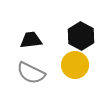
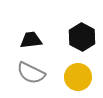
black hexagon: moved 1 px right, 1 px down
yellow circle: moved 3 px right, 12 px down
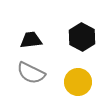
yellow circle: moved 5 px down
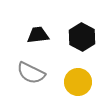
black trapezoid: moved 7 px right, 5 px up
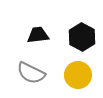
yellow circle: moved 7 px up
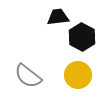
black trapezoid: moved 20 px right, 18 px up
gray semicircle: moved 3 px left, 3 px down; rotated 12 degrees clockwise
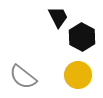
black trapezoid: rotated 70 degrees clockwise
gray semicircle: moved 5 px left, 1 px down
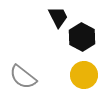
yellow circle: moved 6 px right
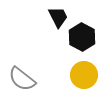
gray semicircle: moved 1 px left, 2 px down
